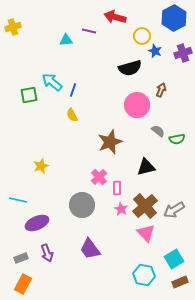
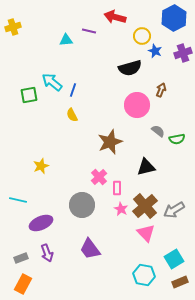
purple ellipse: moved 4 px right
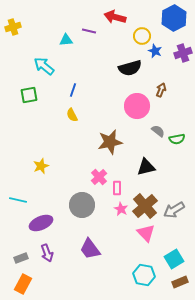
cyan arrow: moved 8 px left, 16 px up
pink circle: moved 1 px down
brown star: rotated 10 degrees clockwise
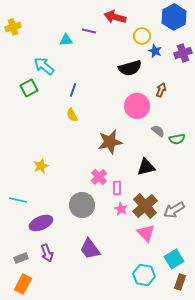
blue hexagon: moved 1 px up
green square: moved 7 px up; rotated 18 degrees counterclockwise
brown rectangle: rotated 49 degrees counterclockwise
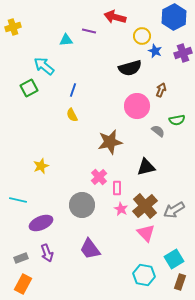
green semicircle: moved 19 px up
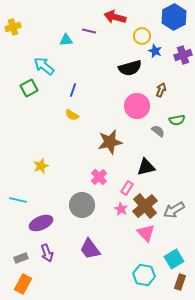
purple cross: moved 2 px down
yellow semicircle: rotated 32 degrees counterclockwise
pink rectangle: moved 10 px right; rotated 32 degrees clockwise
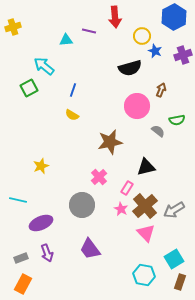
red arrow: rotated 110 degrees counterclockwise
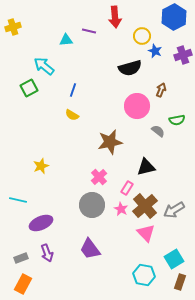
gray circle: moved 10 px right
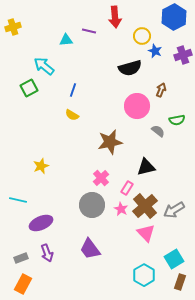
pink cross: moved 2 px right, 1 px down
cyan hexagon: rotated 20 degrees clockwise
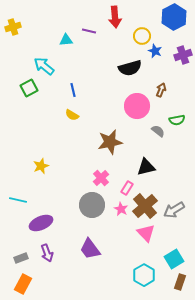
blue line: rotated 32 degrees counterclockwise
